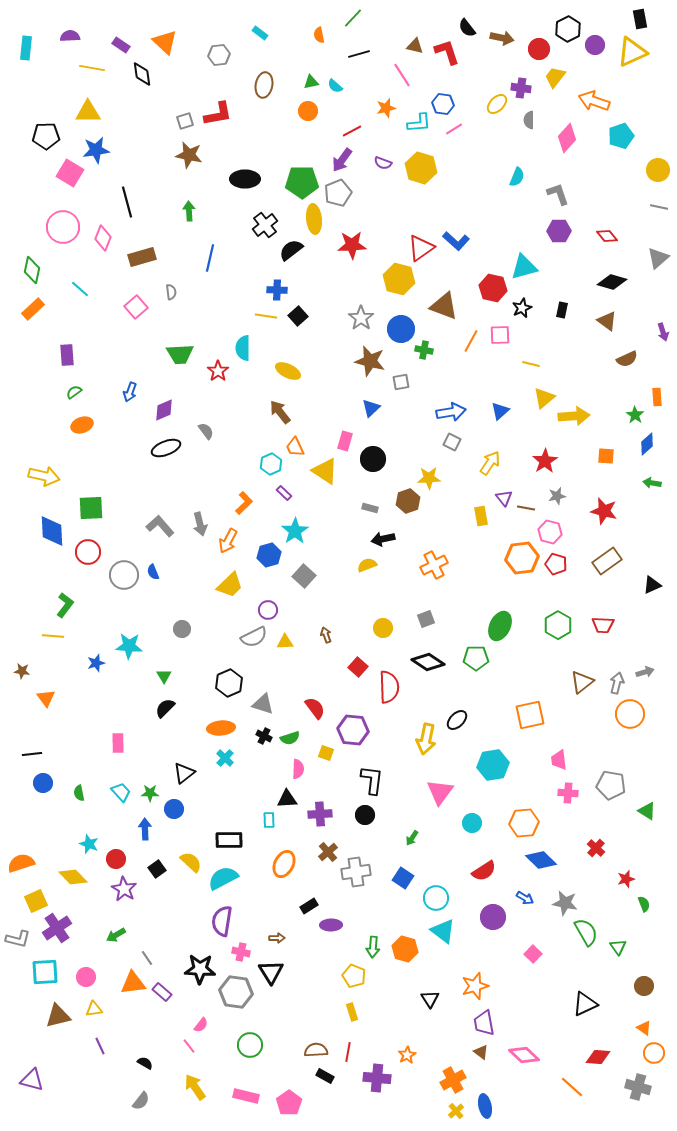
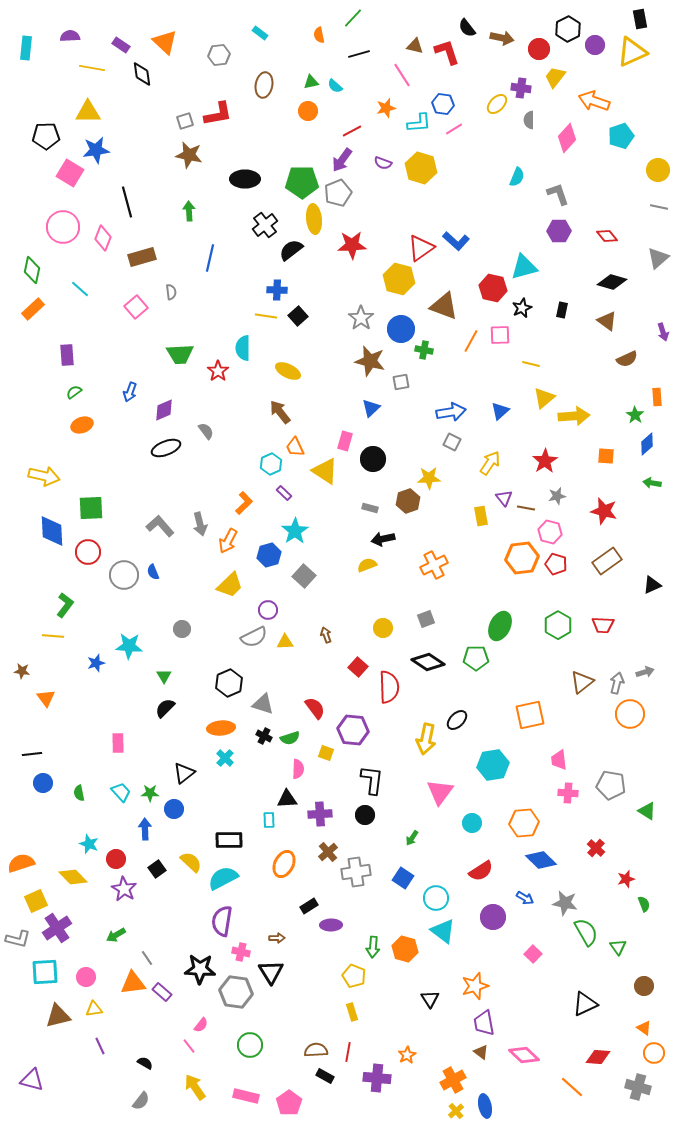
red semicircle at (484, 871): moved 3 px left
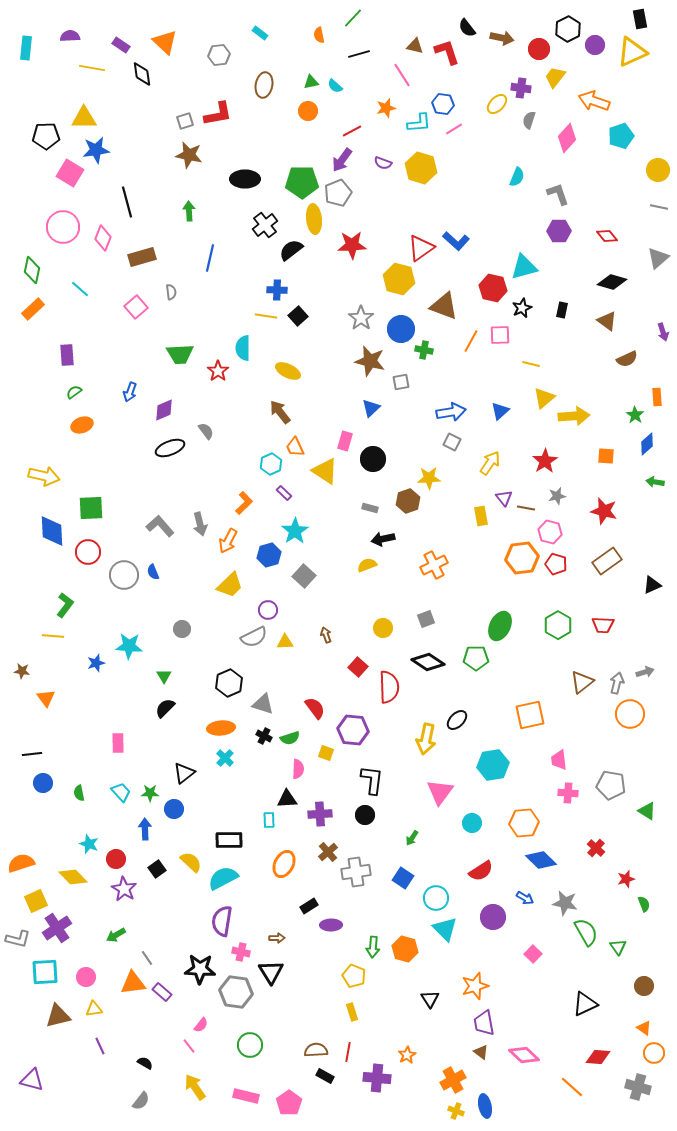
yellow triangle at (88, 112): moved 4 px left, 6 px down
gray semicircle at (529, 120): rotated 18 degrees clockwise
black ellipse at (166, 448): moved 4 px right
green arrow at (652, 483): moved 3 px right, 1 px up
cyan triangle at (443, 931): moved 2 px right, 2 px up; rotated 8 degrees clockwise
yellow cross at (456, 1111): rotated 28 degrees counterclockwise
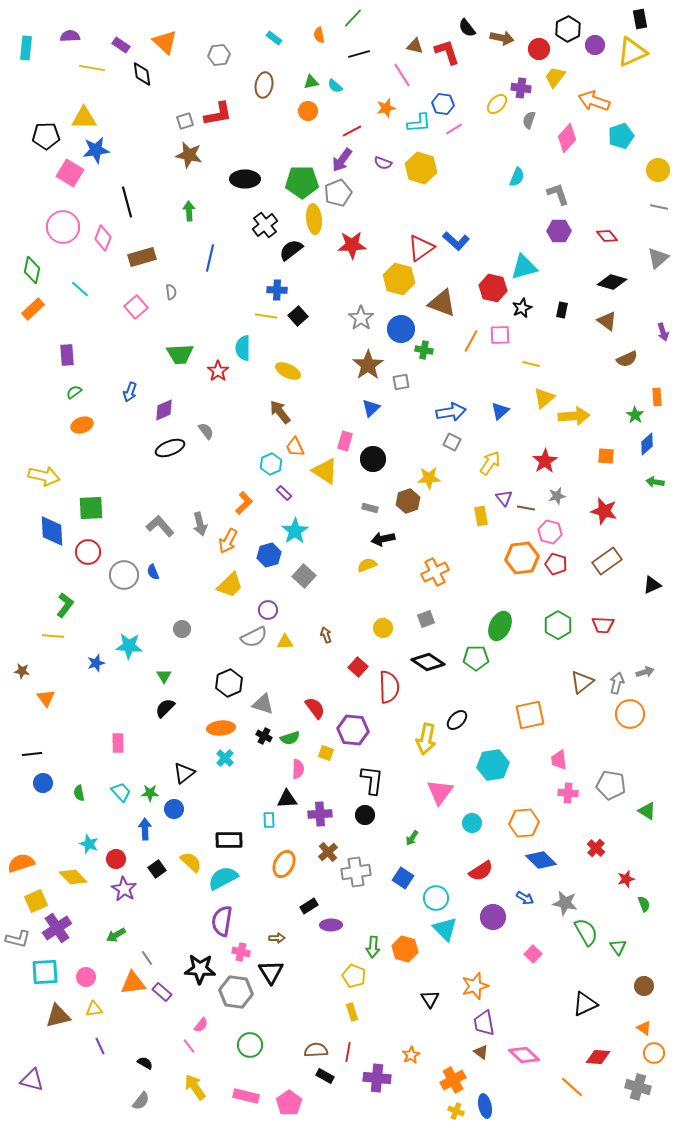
cyan rectangle at (260, 33): moved 14 px right, 5 px down
brown triangle at (444, 306): moved 2 px left, 3 px up
brown star at (370, 361): moved 2 px left, 4 px down; rotated 24 degrees clockwise
orange cross at (434, 565): moved 1 px right, 7 px down
orange star at (407, 1055): moved 4 px right
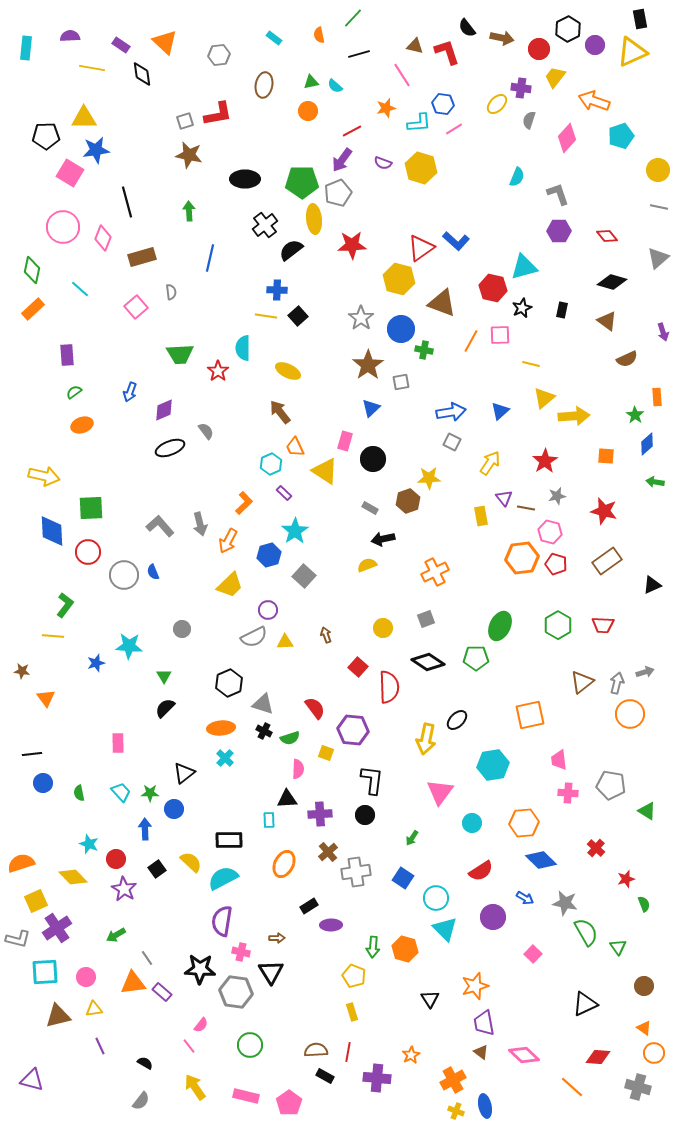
gray rectangle at (370, 508): rotated 14 degrees clockwise
black cross at (264, 736): moved 5 px up
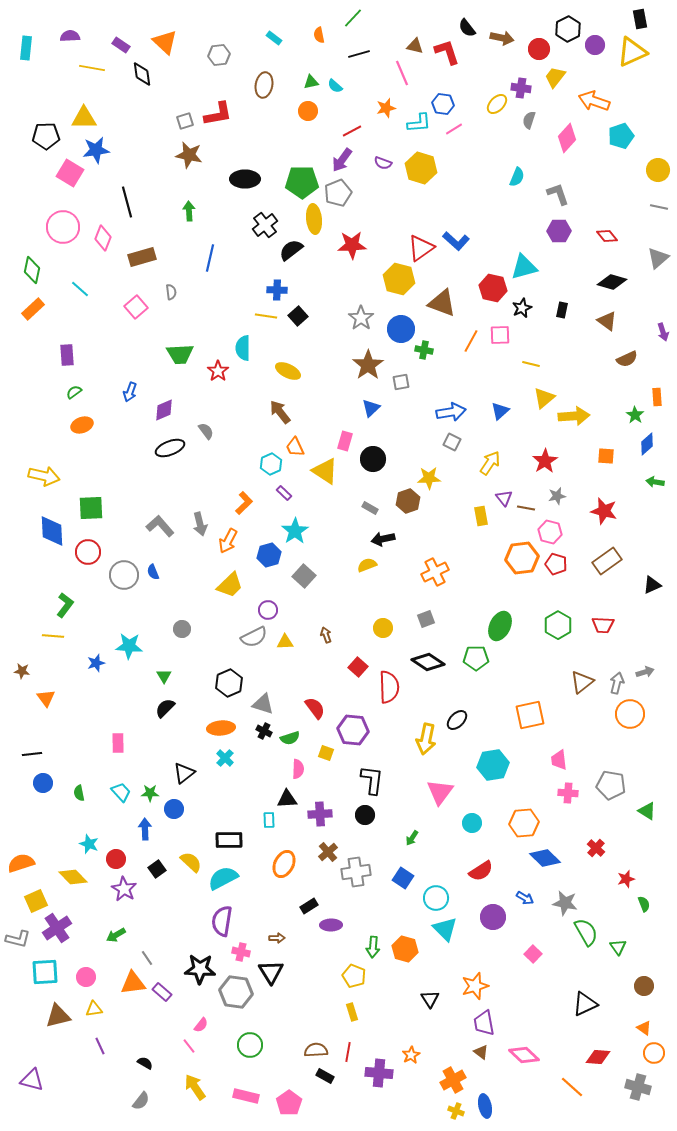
pink line at (402, 75): moved 2 px up; rotated 10 degrees clockwise
blue diamond at (541, 860): moved 4 px right, 2 px up
purple cross at (377, 1078): moved 2 px right, 5 px up
